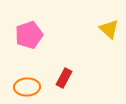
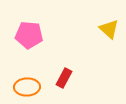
pink pentagon: rotated 24 degrees clockwise
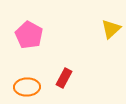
yellow triangle: moved 2 px right; rotated 35 degrees clockwise
pink pentagon: rotated 24 degrees clockwise
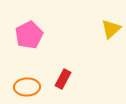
pink pentagon: rotated 16 degrees clockwise
red rectangle: moved 1 px left, 1 px down
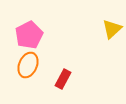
yellow triangle: moved 1 px right
orange ellipse: moved 1 px right, 22 px up; rotated 65 degrees counterclockwise
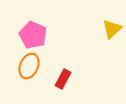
pink pentagon: moved 4 px right; rotated 20 degrees counterclockwise
orange ellipse: moved 1 px right, 1 px down
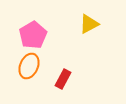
yellow triangle: moved 23 px left, 5 px up; rotated 15 degrees clockwise
pink pentagon: rotated 16 degrees clockwise
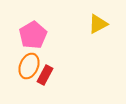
yellow triangle: moved 9 px right
red rectangle: moved 18 px left, 4 px up
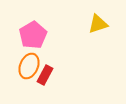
yellow triangle: rotated 10 degrees clockwise
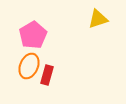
yellow triangle: moved 5 px up
red rectangle: moved 2 px right; rotated 12 degrees counterclockwise
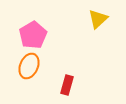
yellow triangle: rotated 25 degrees counterclockwise
red rectangle: moved 20 px right, 10 px down
